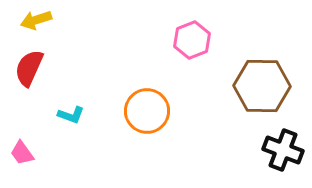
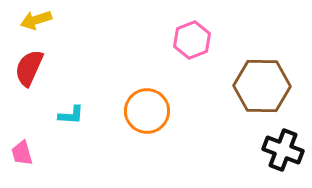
cyan L-shape: rotated 16 degrees counterclockwise
pink trapezoid: rotated 20 degrees clockwise
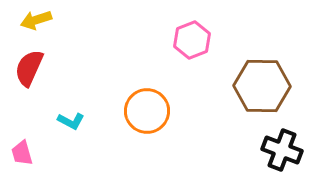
cyan L-shape: moved 6 px down; rotated 24 degrees clockwise
black cross: moved 1 px left
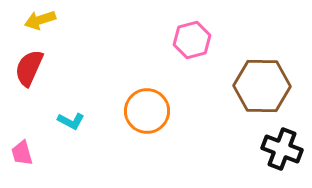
yellow arrow: moved 4 px right
pink hexagon: rotated 6 degrees clockwise
black cross: moved 1 px up
